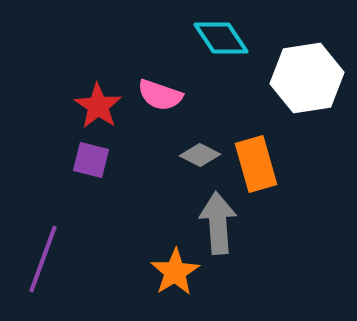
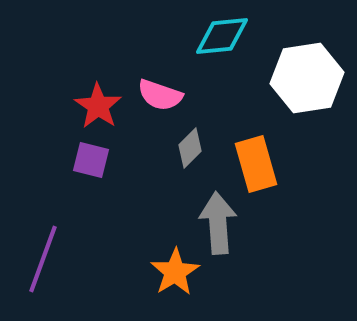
cyan diamond: moved 1 px right, 2 px up; rotated 62 degrees counterclockwise
gray diamond: moved 10 px left, 7 px up; rotated 72 degrees counterclockwise
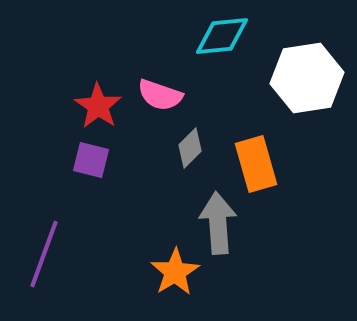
purple line: moved 1 px right, 5 px up
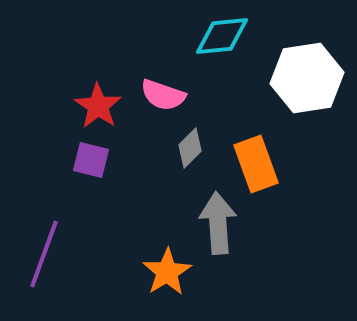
pink semicircle: moved 3 px right
orange rectangle: rotated 4 degrees counterclockwise
orange star: moved 8 px left
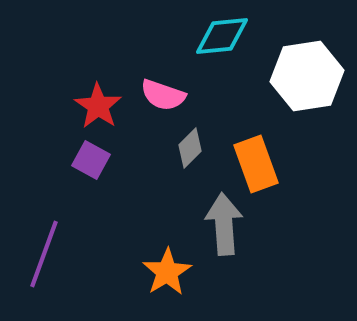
white hexagon: moved 2 px up
purple square: rotated 15 degrees clockwise
gray arrow: moved 6 px right, 1 px down
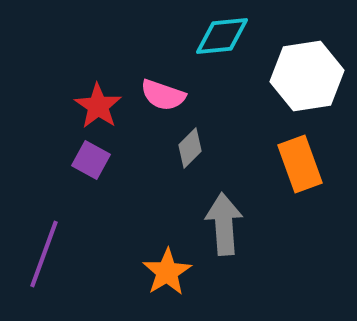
orange rectangle: moved 44 px right
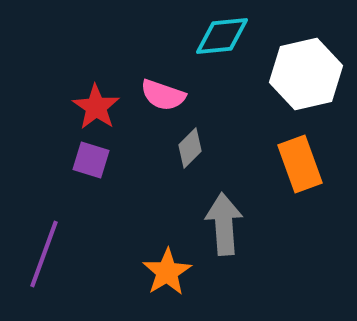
white hexagon: moved 1 px left, 2 px up; rotated 4 degrees counterclockwise
red star: moved 2 px left, 1 px down
purple square: rotated 12 degrees counterclockwise
